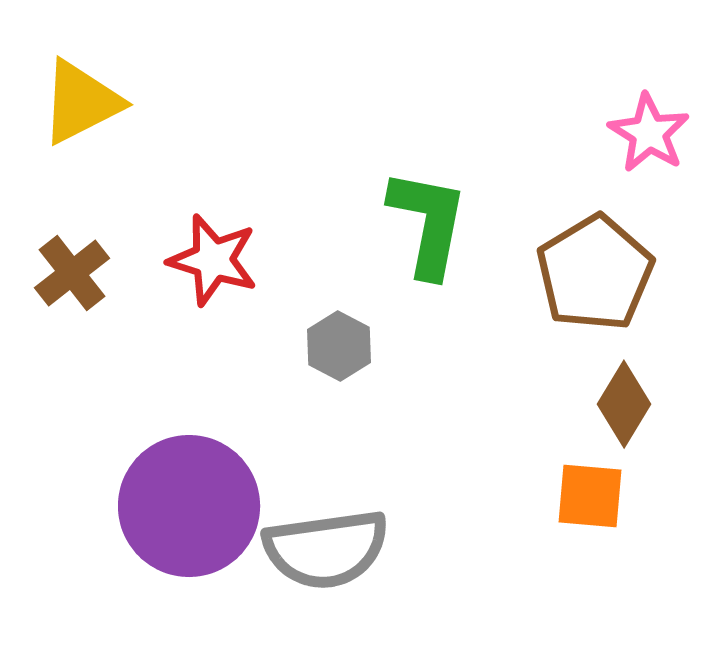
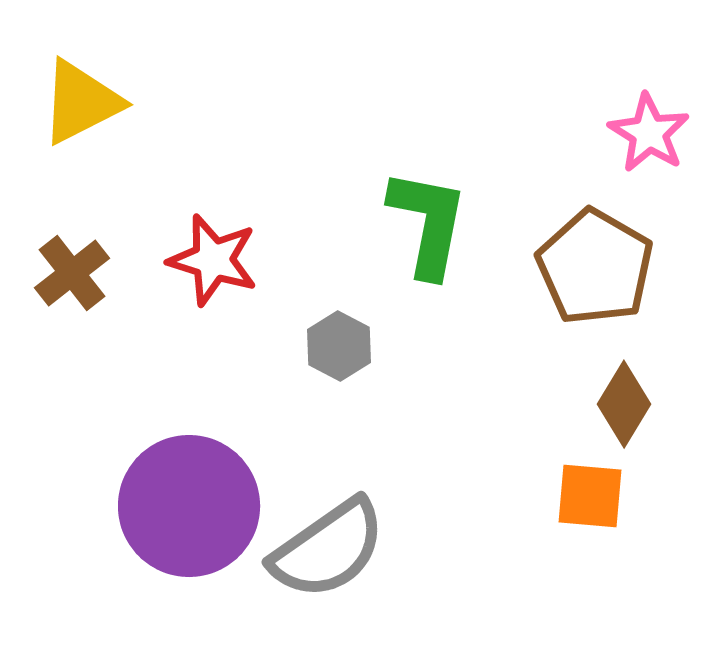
brown pentagon: moved 6 px up; rotated 11 degrees counterclockwise
gray semicircle: moved 2 px right; rotated 27 degrees counterclockwise
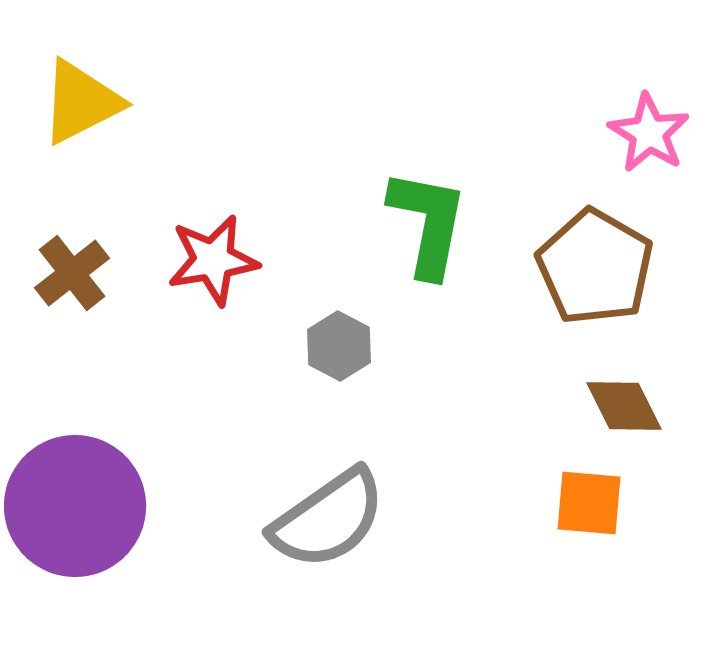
red star: rotated 26 degrees counterclockwise
brown diamond: moved 2 px down; rotated 58 degrees counterclockwise
orange square: moved 1 px left, 7 px down
purple circle: moved 114 px left
gray semicircle: moved 30 px up
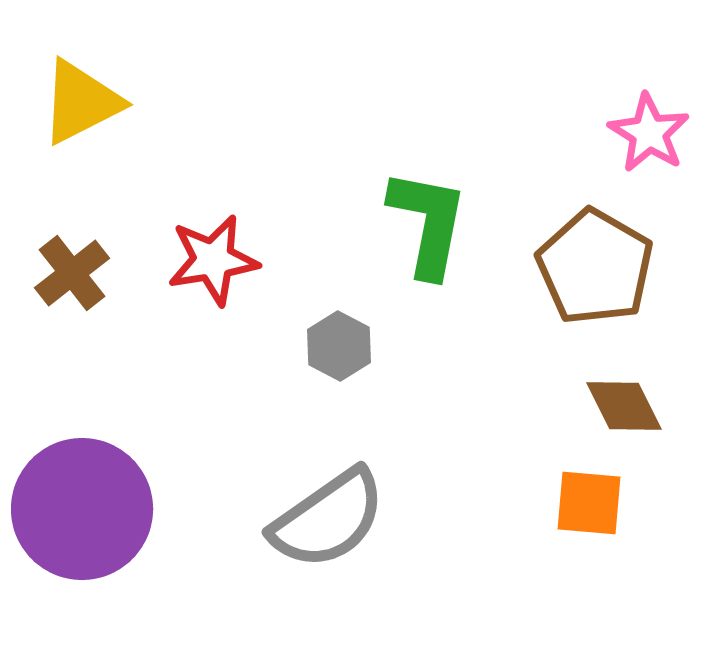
purple circle: moved 7 px right, 3 px down
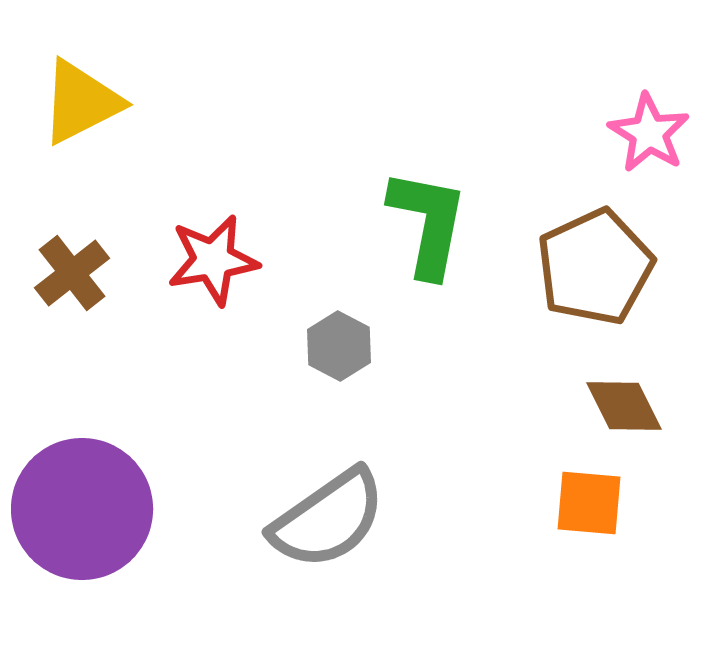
brown pentagon: rotated 17 degrees clockwise
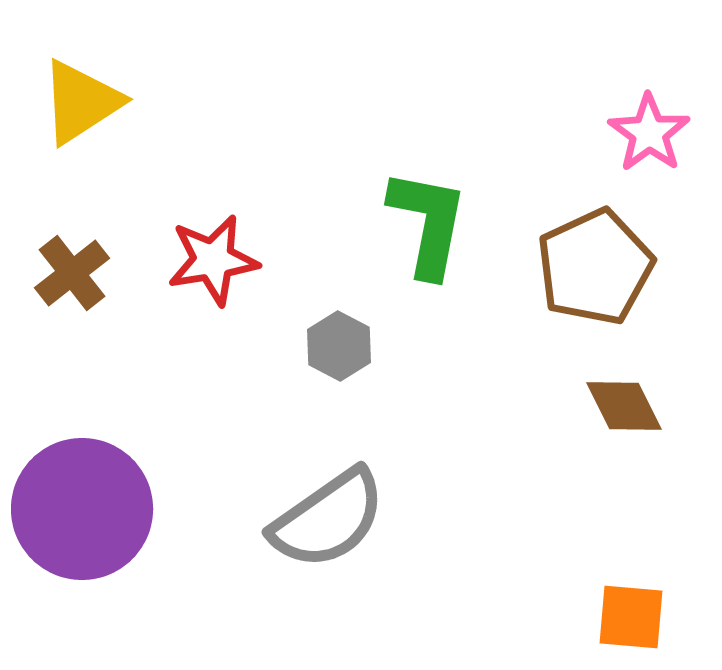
yellow triangle: rotated 6 degrees counterclockwise
pink star: rotated 4 degrees clockwise
orange square: moved 42 px right, 114 px down
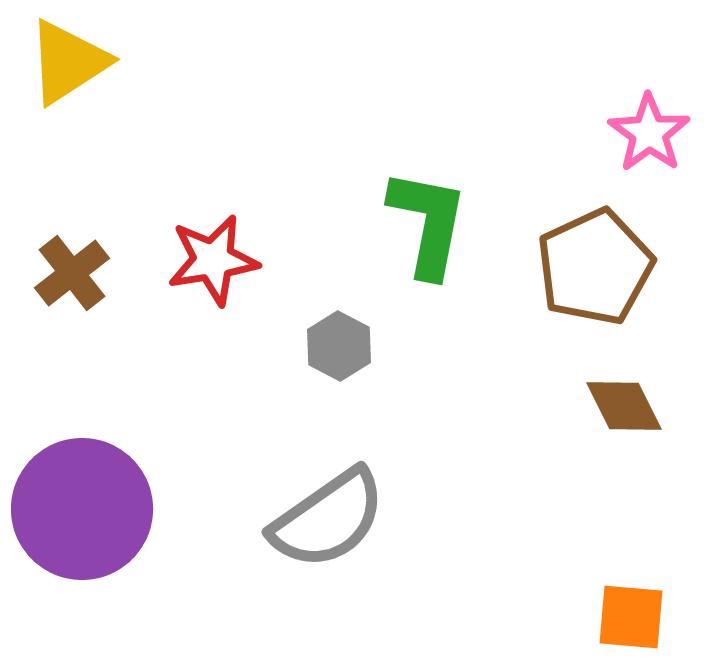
yellow triangle: moved 13 px left, 40 px up
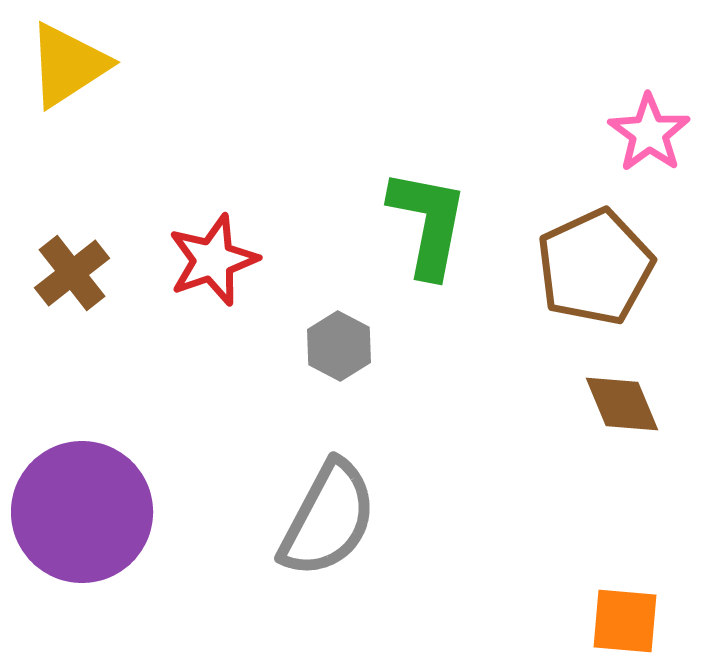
yellow triangle: moved 3 px down
red star: rotated 10 degrees counterclockwise
brown diamond: moved 2 px left, 2 px up; rotated 4 degrees clockwise
purple circle: moved 3 px down
gray semicircle: rotated 27 degrees counterclockwise
orange square: moved 6 px left, 4 px down
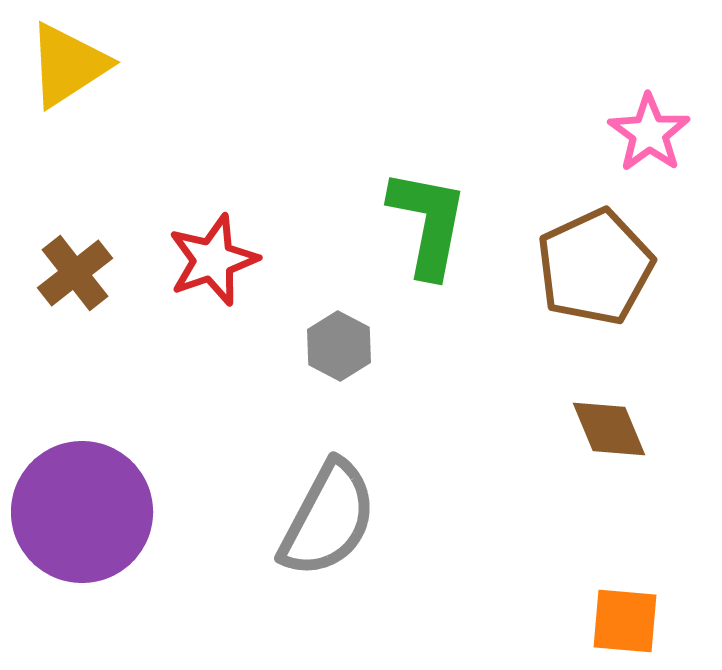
brown cross: moved 3 px right
brown diamond: moved 13 px left, 25 px down
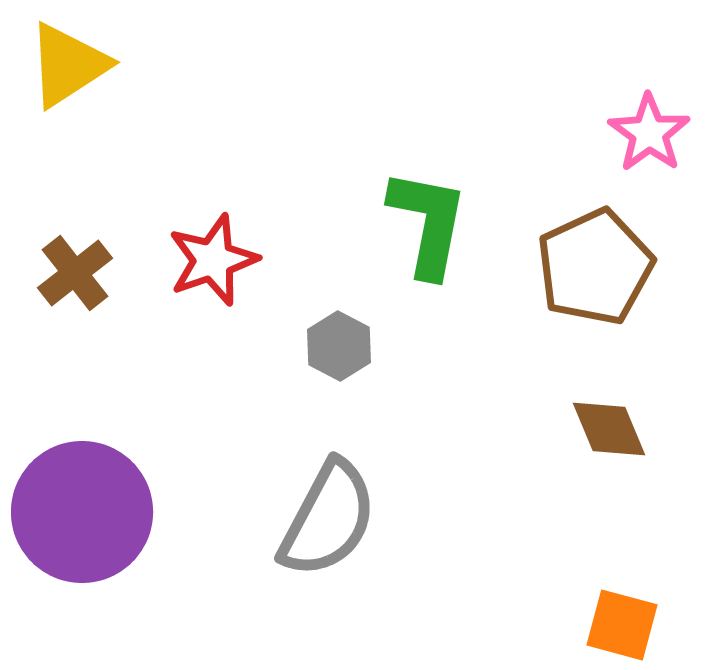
orange square: moved 3 px left, 4 px down; rotated 10 degrees clockwise
